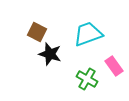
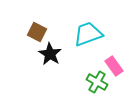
black star: rotated 15 degrees clockwise
green cross: moved 10 px right, 3 px down
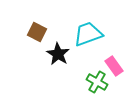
black star: moved 8 px right
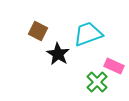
brown square: moved 1 px right, 1 px up
pink rectangle: rotated 30 degrees counterclockwise
green cross: rotated 15 degrees clockwise
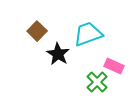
brown square: moved 1 px left; rotated 18 degrees clockwise
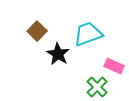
green cross: moved 5 px down
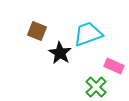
brown square: rotated 24 degrees counterclockwise
black star: moved 2 px right, 1 px up
green cross: moved 1 px left
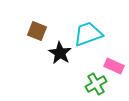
green cross: moved 3 px up; rotated 15 degrees clockwise
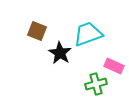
green cross: rotated 15 degrees clockwise
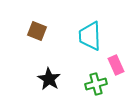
cyan trapezoid: moved 2 px right, 2 px down; rotated 72 degrees counterclockwise
black star: moved 11 px left, 26 px down
pink rectangle: moved 2 px right, 1 px up; rotated 42 degrees clockwise
